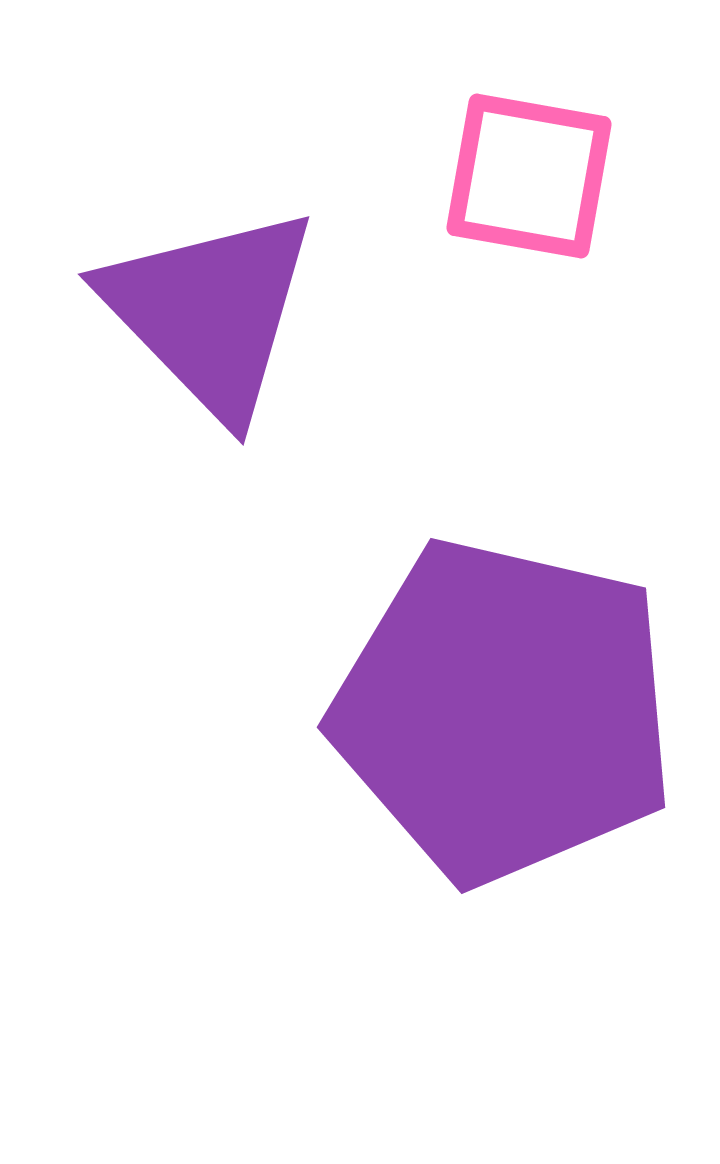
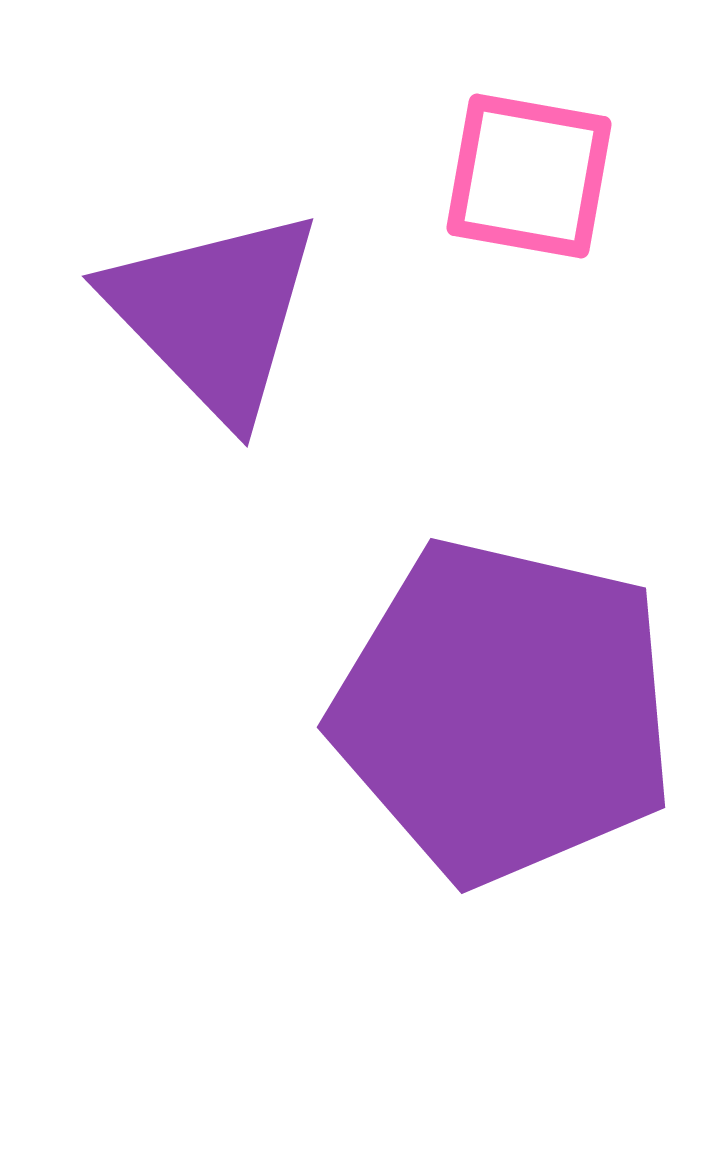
purple triangle: moved 4 px right, 2 px down
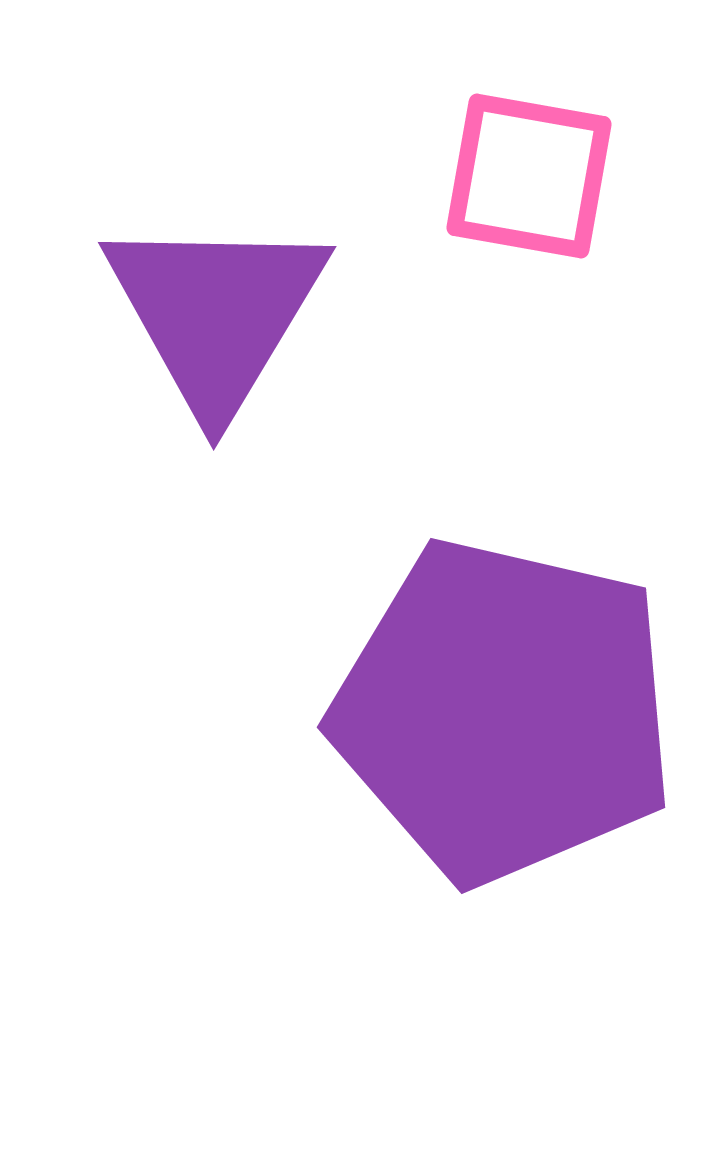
purple triangle: moved 2 px right, 1 px up; rotated 15 degrees clockwise
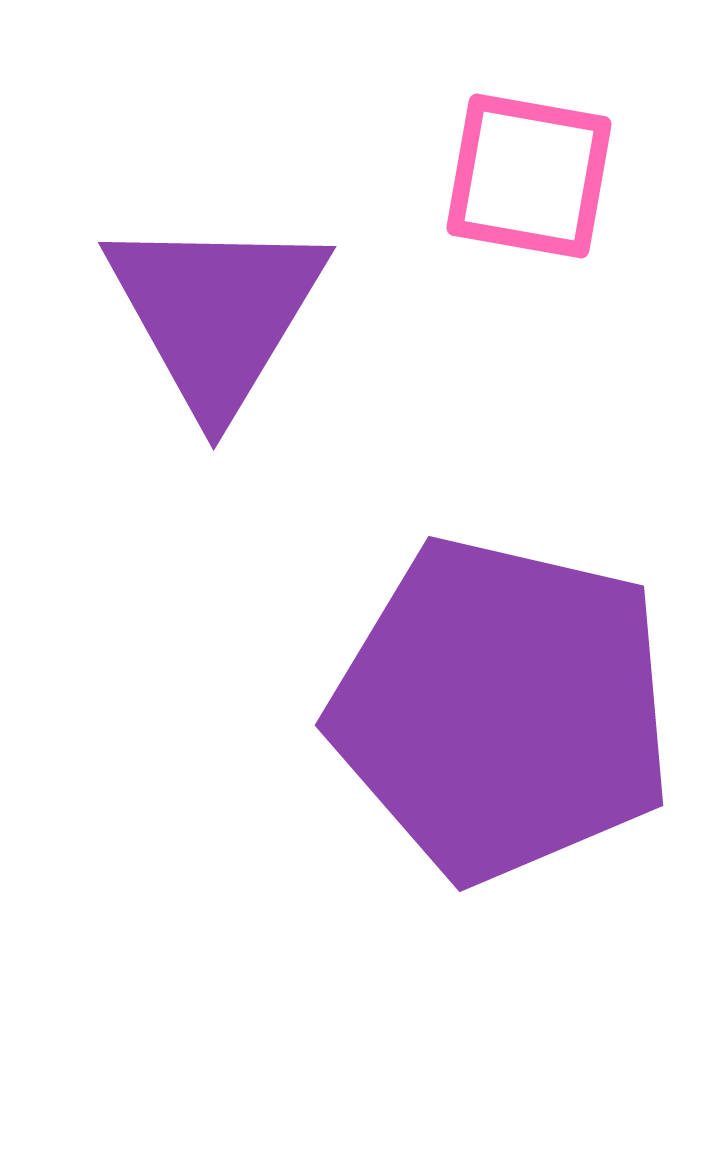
purple pentagon: moved 2 px left, 2 px up
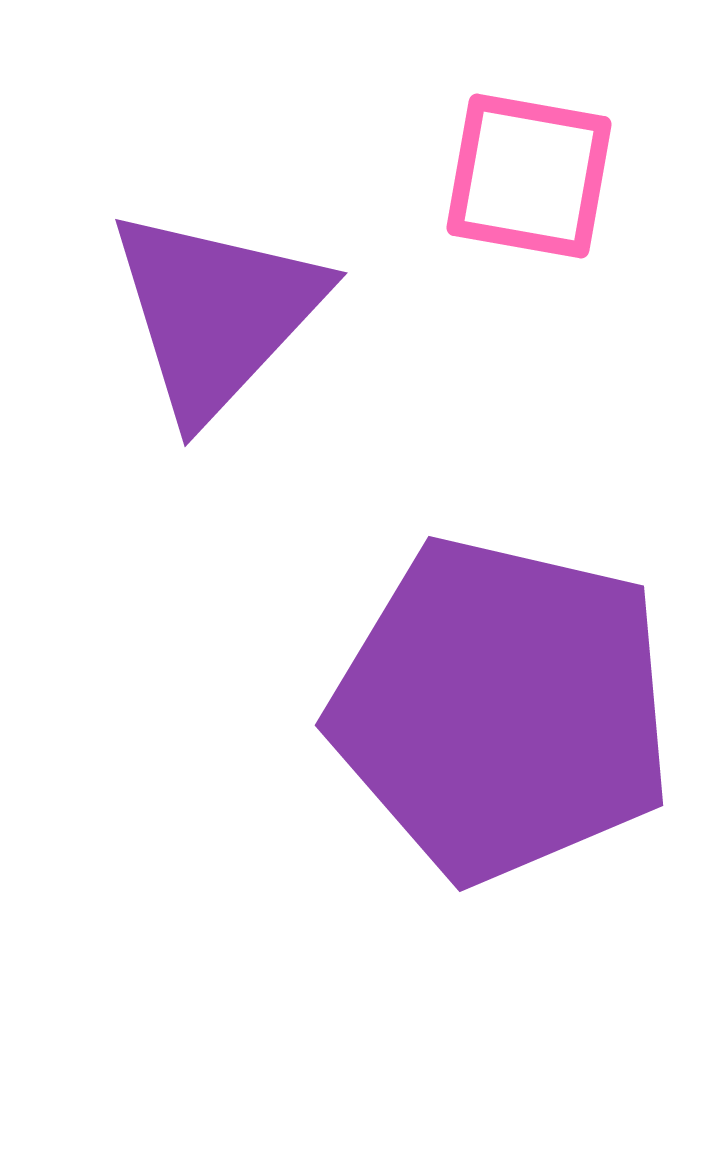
purple triangle: rotated 12 degrees clockwise
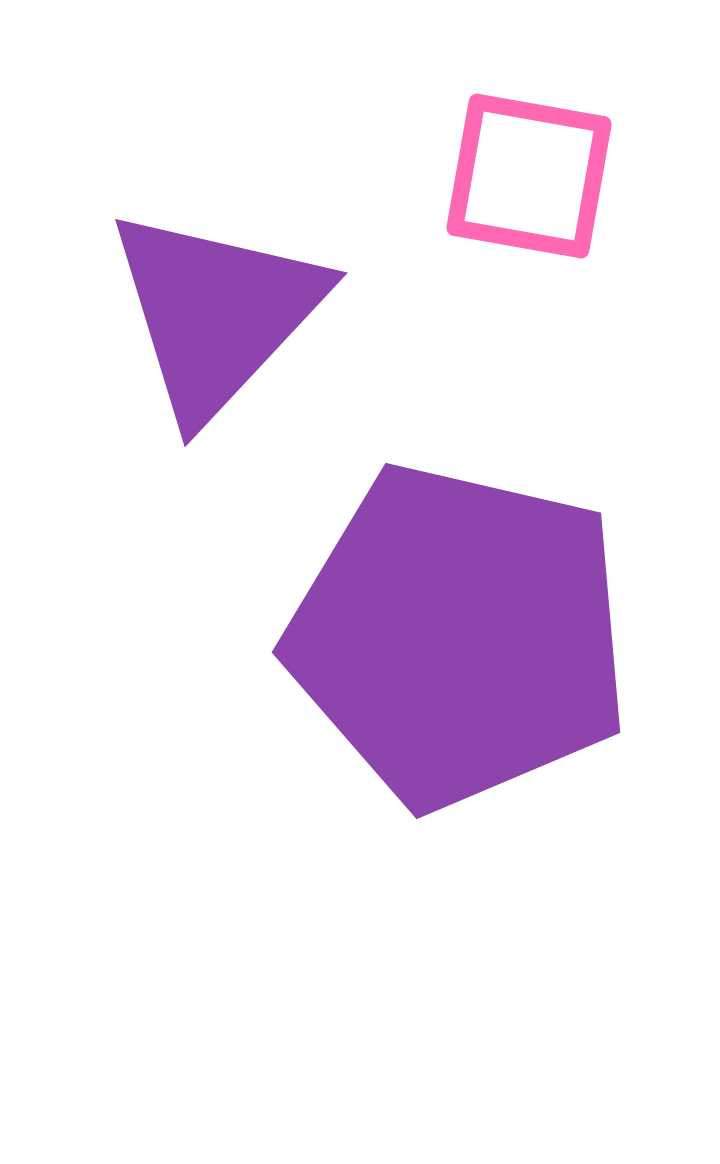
purple pentagon: moved 43 px left, 73 px up
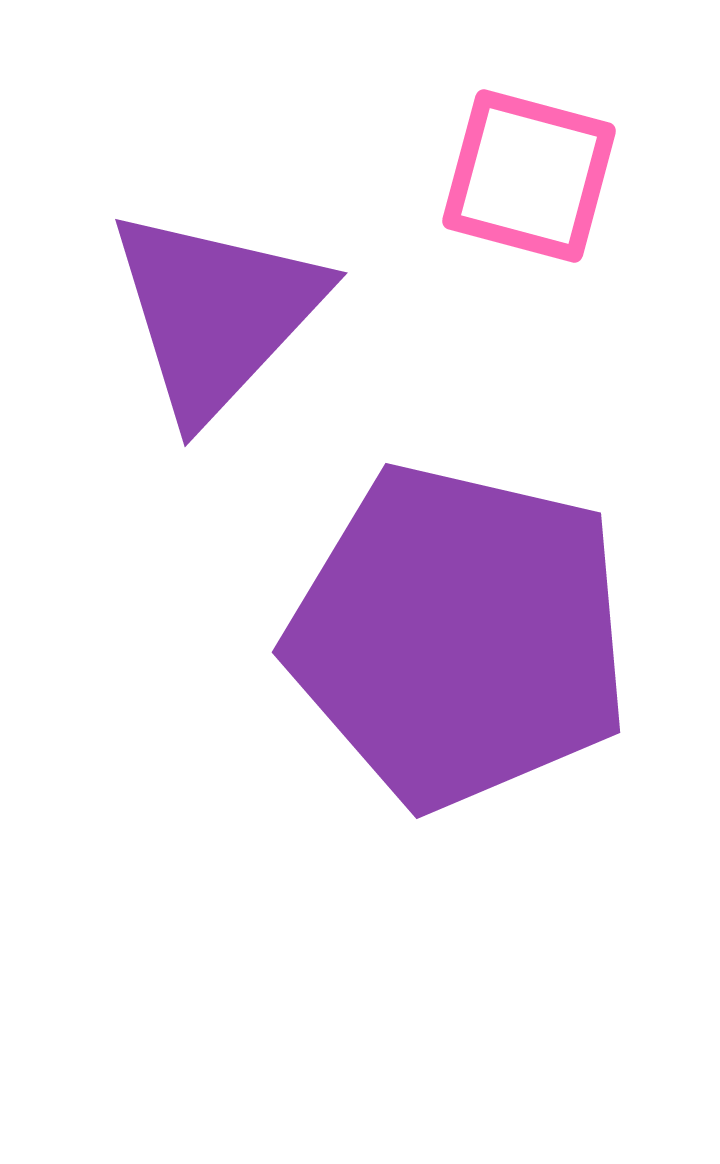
pink square: rotated 5 degrees clockwise
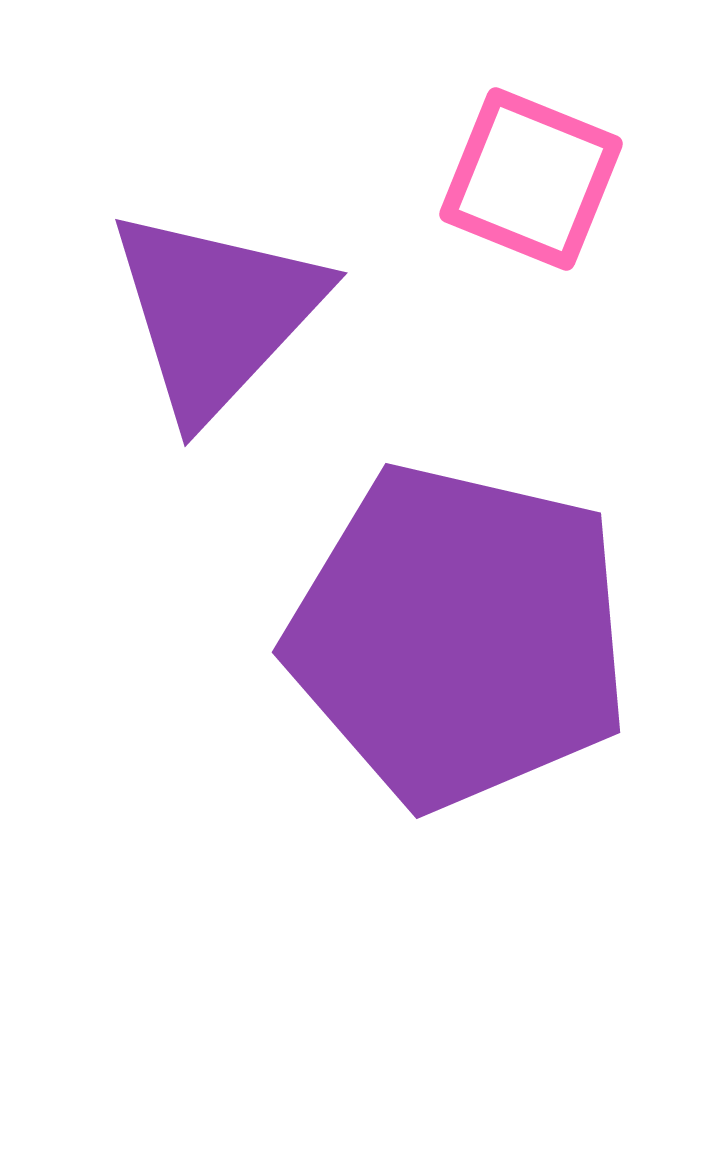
pink square: moved 2 px right, 3 px down; rotated 7 degrees clockwise
